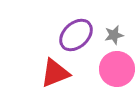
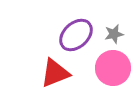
gray star: moved 1 px up
pink circle: moved 4 px left, 1 px up
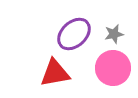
purple ellipse: moved 2 px left, 1 px up
red triangle: rotated 12 degrees clockwise
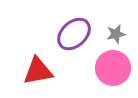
gray star: moved 2 px right
red triangle: moved 17 px left, 2 px up
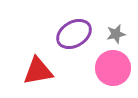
purple ellipse: rotated 12 degrees clockwise
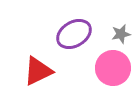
gray star: moved 5 px right
red triangle: rotated 16 degrees counterclockwise
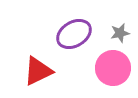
gray star: moved 1 px left, 1 px up
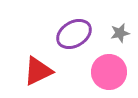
pink circle: moved 4 px left, 4 px down
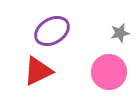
purple ellipse: moved 22 px left, 3 px up
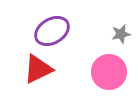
gray star: moved 1 px right, 1 px down
red triangle: moved 2 px up
